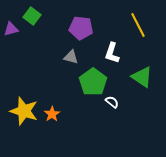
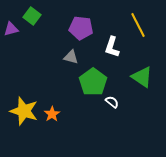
white L-shape: moved 6 px up
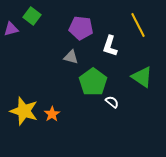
white L-shape: moved 2 px left, 1 px up
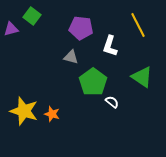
orange star: rotated 21 degrees counterclockwise
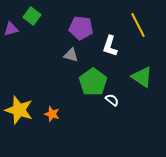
gray triangle: moved 2 px up
white semicircle: moved 2 px up
yellow star: moved 5 px left, 1 px up
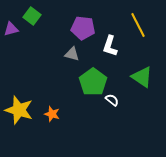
purple pentagon: moved 2 px right
gray triangle: moved 1 px right, 1 px up
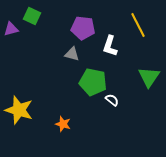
green square: rotated 12 degrees counterclockwise
green triangle: moved 7 px right; rotated 30 degrees clockwise
green pentagon: rotated 24 degrees counterclockwise
orange star: moved 11 px right, 10 px down
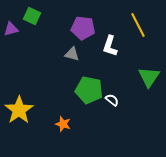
green pentagon: moved 4 px left, 8 px down
yellow star: rotated 20 degrees clockwise
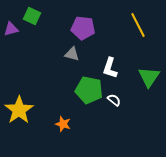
white L-shape: moved 22 px down
white semicircle: moved 2 px right
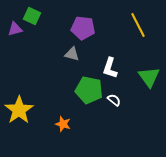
purple triangle: moved 4 px right
green triangle: rotated 10 degrees counterclockwise
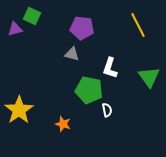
purple pentagon: moved 1 px left
white semicircle: moved 7 px left, 10 px down; rotated 40 degrees clockwise
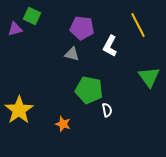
white L-shape: moved 22 px up; rotated 10 degrees clockwise
